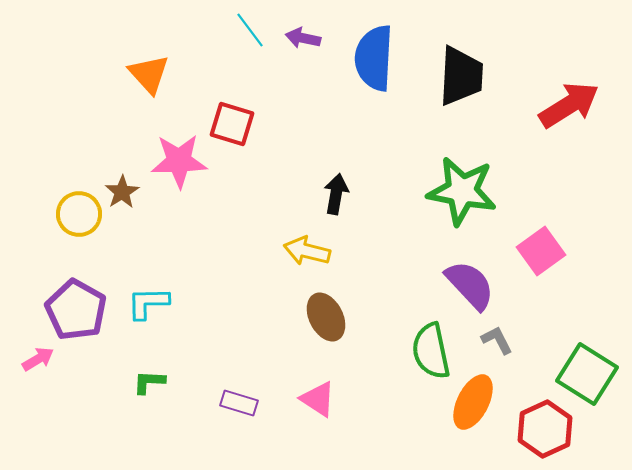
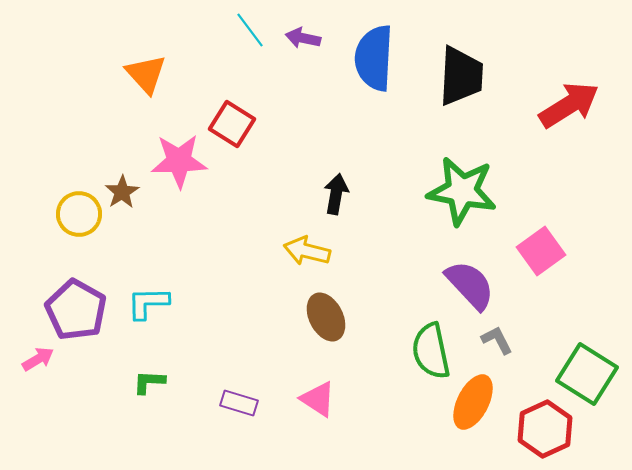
orange triangle: moved 3 px left
red square: rotated 15 degrees clockwise
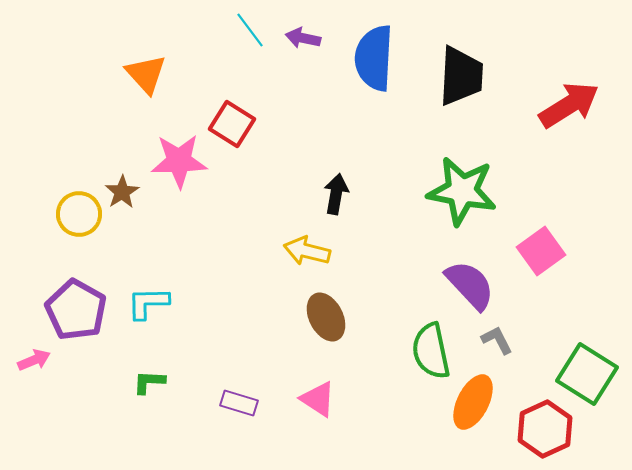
pink arrow: moved 4 px left, 1 px down; rotated 8 degrees clockwise
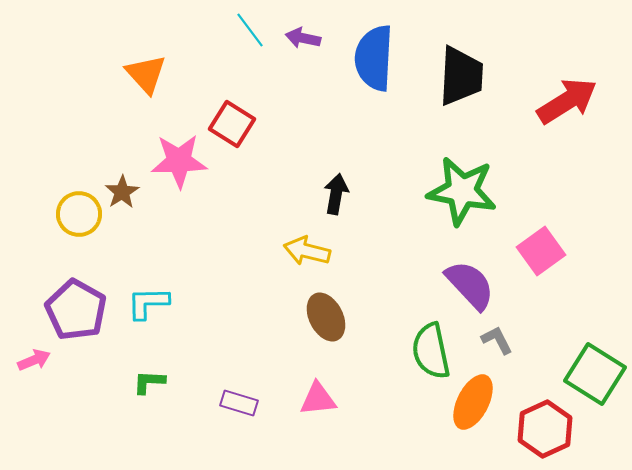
red arrow: moved 2 px left, 4 px up
green square: moved 8 px right
pink triangle: rotated 39 degrees counterclockwise
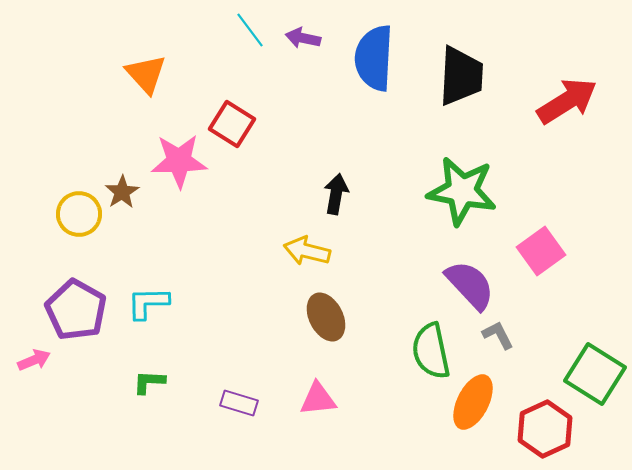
gray L-shape: moved 1 px right, 5 px up
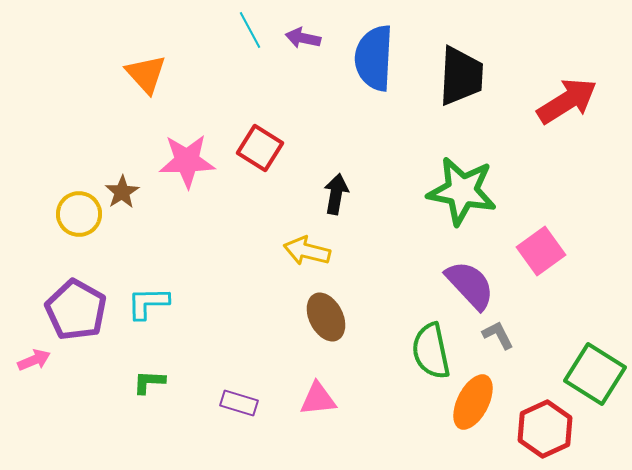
cyan line: rotated 9 degrees clockwise
red square: moved 28 px right, 24 px down
pink star: moved 8 px right
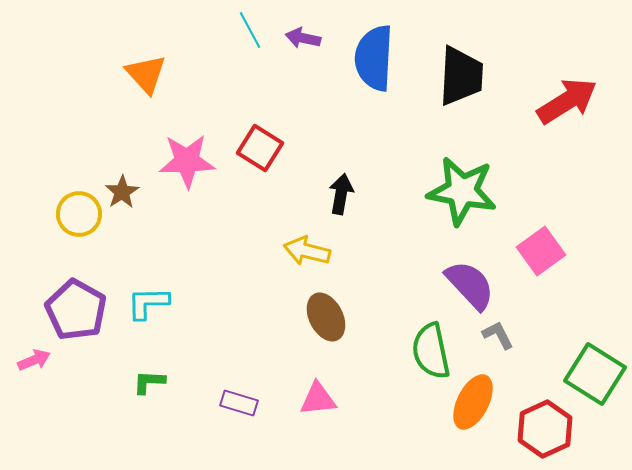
black arrow: moved 5 px right
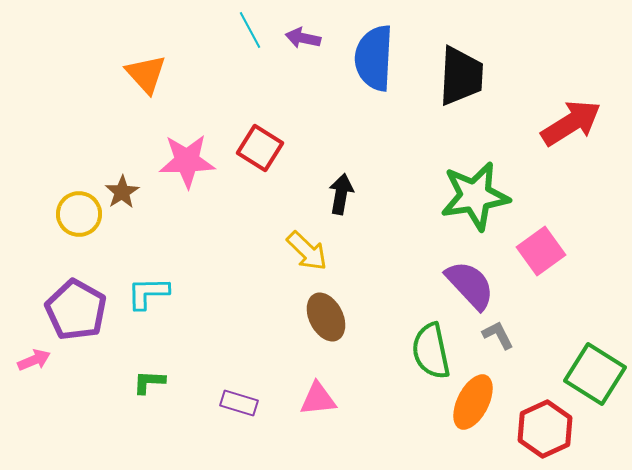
red arrow: moved 4 px right, 22 px down
green star: moved 13 px right, 5 px down; rotated 20 degrees counterclockwise
yellow arrow: rotated 150 degrees counterclockwise
cyan L-shape: moved 10 px up
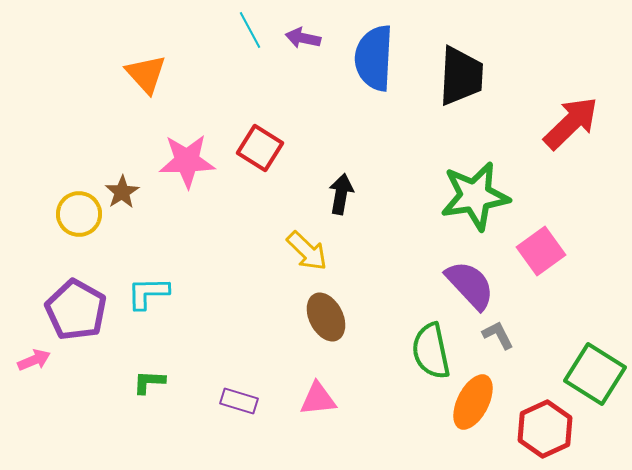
red arrow: rotated 12 degrees counterclockwise
purple rectangle: moved 2 px up
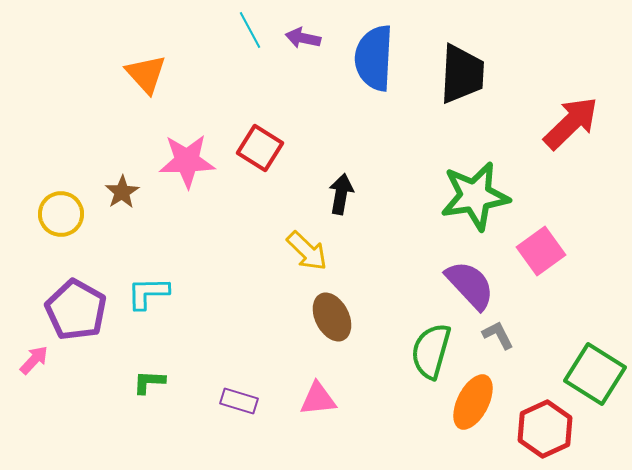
black trapezoid: moved 1 px right, 2 px up
yellow circle: moved 18 px left
brown ellipse: moved 6 px right
green semicircle: rotated 28 degrees clockwise
pink arrow: rotated 24 degrees counterclockwise
